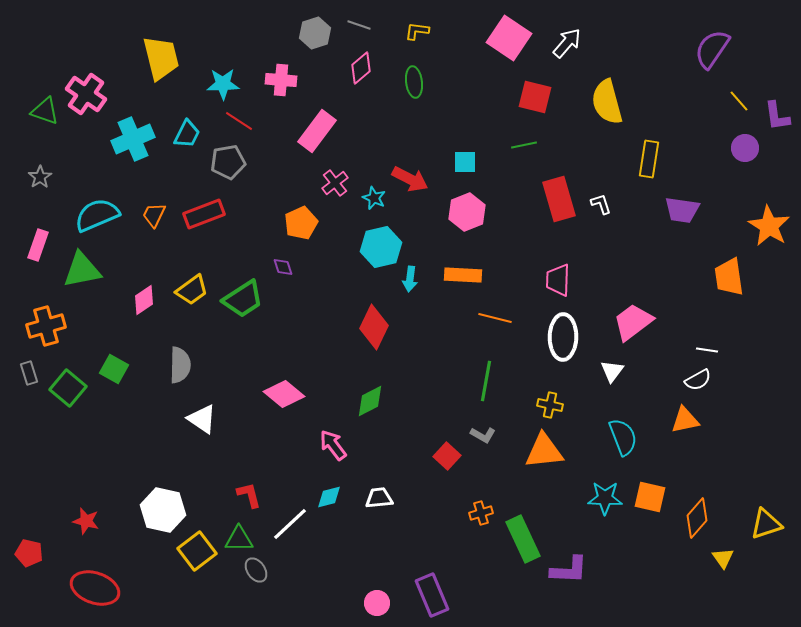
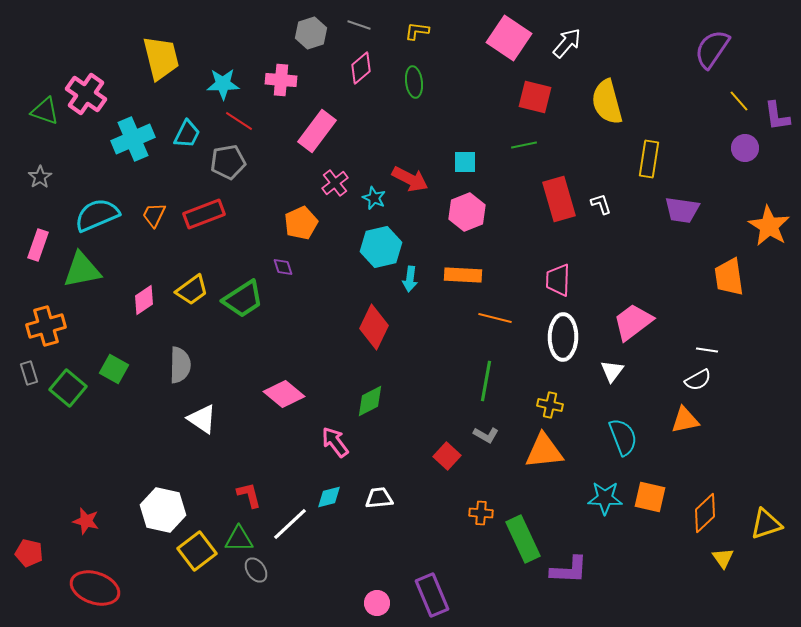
gray hexagon at (315, 33): moved 4 px left
gray L-shape at (483, 435): moved 3 px right
pink arrow at (333, 445): moved 2 px right, 3 px up
orange cross at (481, 513): rotated 20 degrees clockwise
orange diamond at (697, 518): moved 8 px right, 5 px up; rotated 6 degrees clockwise
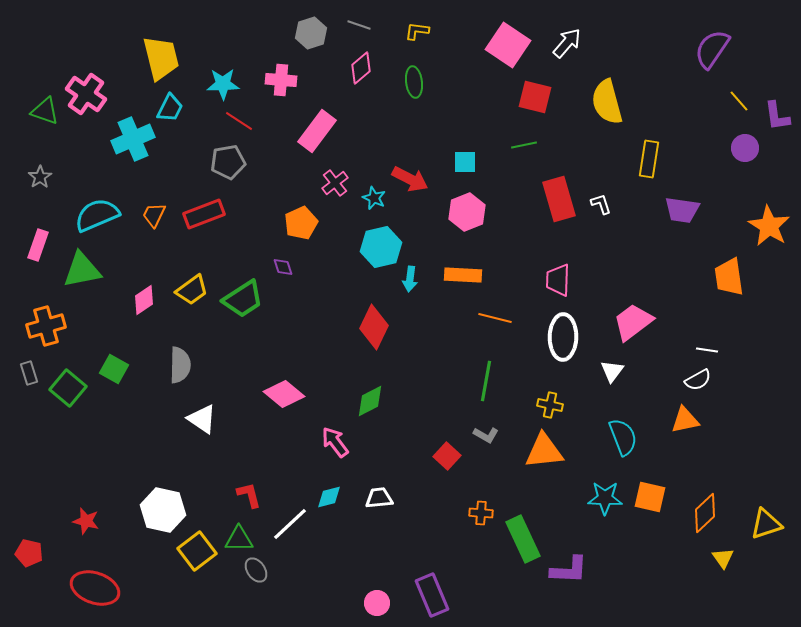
pink square at (509, 38): moved 1 px left, 7 px down
cyan trapezoid at (187, 134): moved 17 px left, 26 px up
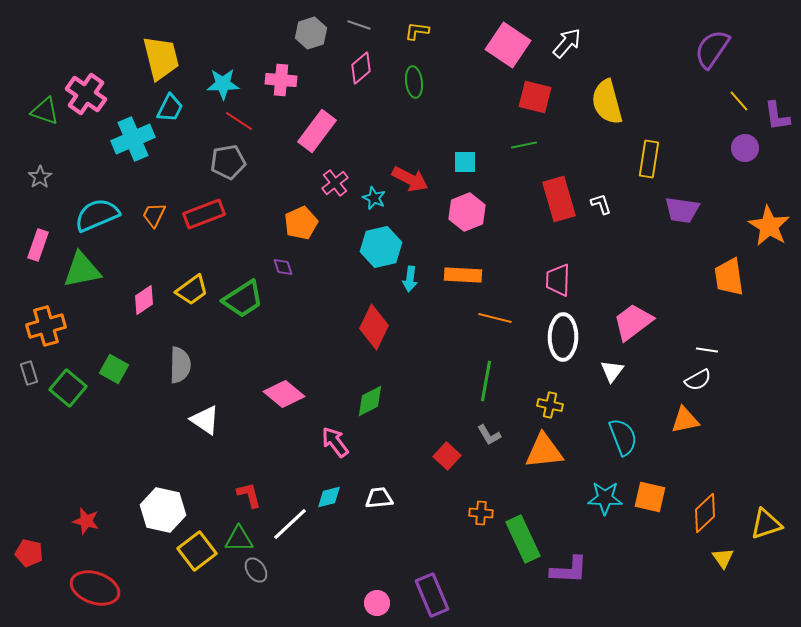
white triangle at (202, 419): moved 3 px right, 1 px down
gray L-shape at (486, 435): moved 3 px right; rotated 30 degrees clockwise
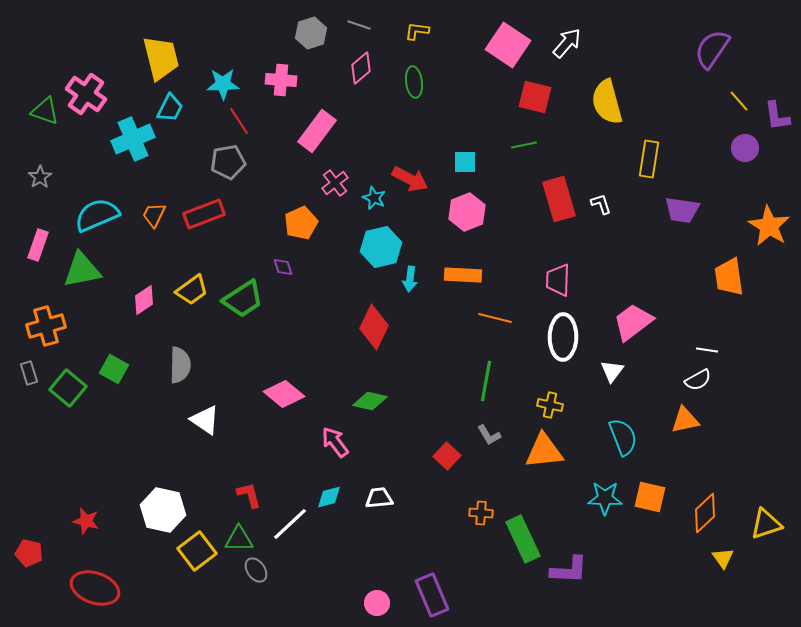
red line at (239, 121): rotated 24 degrees clockwise
green diamond at (370, 401): rotated 40 degrees clockwise
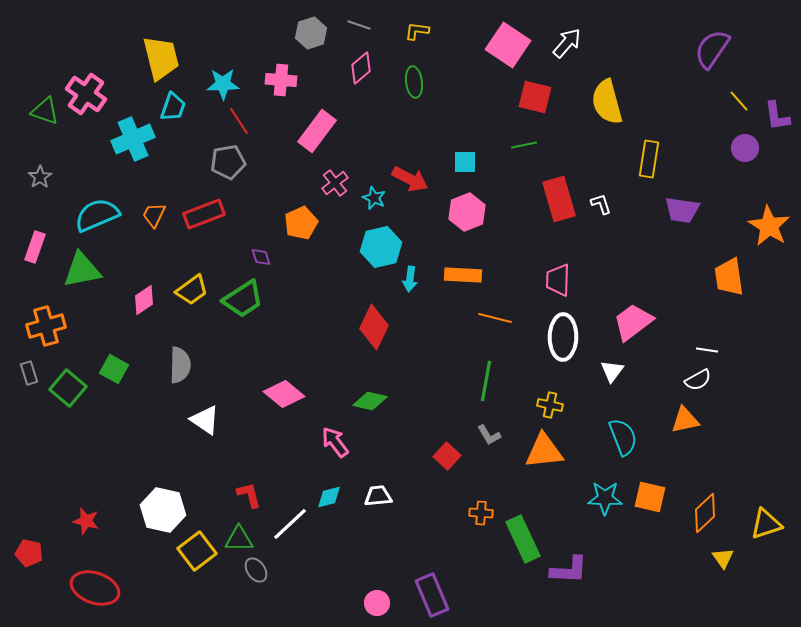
cyan trapezoid at (170, 108): moved 3 px right, 1 px up; rotated 8 degrees counterclockwise
pink rectangle at (38, 245): moved 3 px left, 2 px down
purple diamond at (283, 267): moved 22 px left, 10 px up
white trapezoid at (379, 498): moved 1 px left, 2 px up
